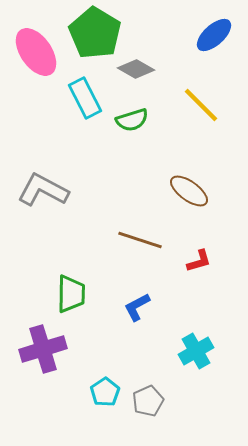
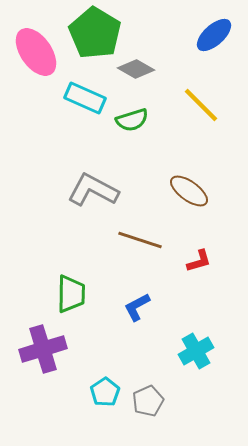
cyan rectangle: rotated 39 degrees counterclockwise
gray L-shape: moved 50 px right
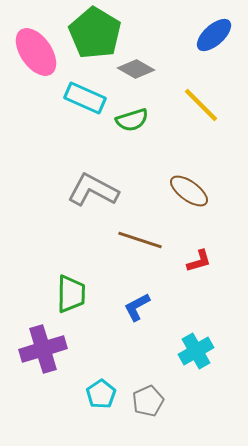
cyan pentagon: moved 4 px left, 2 px down
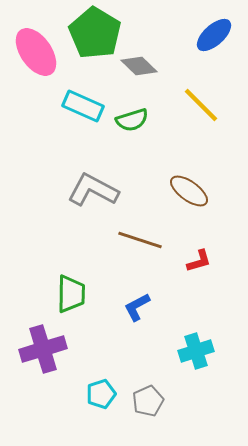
gray diamond: moved 3 px right, 3 px up; rotated 15 degrees clockwise
cyan rectangle: moved 2 px left, 8 px down
cyan cross: rotated 12 degrees clockwise
cyan pentagon: rotated 16 degrees clockwise
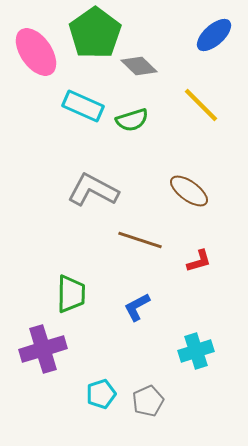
green pentagon: rotated 6 degrees clockwise
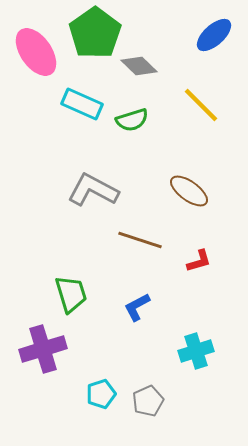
cyan rectangle: moved 1 px left, 2 px up
green trapezoid: rotated 18 degrees counterclockwise
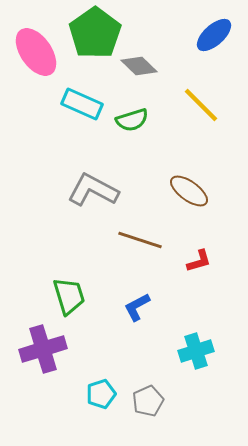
green trapezoid: moved 2 px left, 2 px down
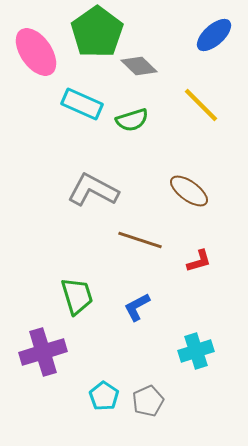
green pentagon: moved 2 px right, 1 px up
green trapezoid: moved 8 px right
purple cross: moved 3 px down
cyan pentagon: moved 3 px right, 2 px down; rotated 20 degrees counterclockwise
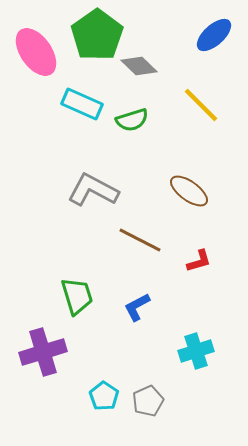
green pentagon: moved 3 px down
brown line: rotated 9 degrees clockwise
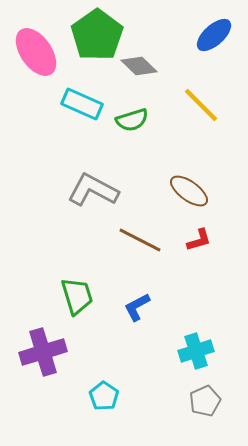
red L-shape: moved 21 px up
gray pentagon: moved 57 px right
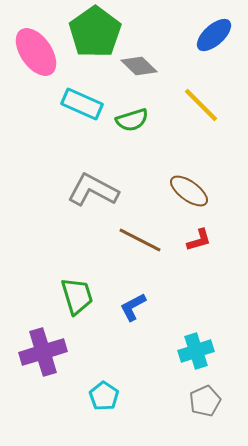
green pentagon: moved 2 px left, 3 px up
blue L-shape: moved 4 px left
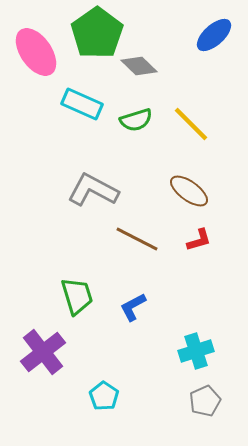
green pentagon: moved 2 px right, 1 px down
yellow line: moved 10 px left, 19 px down
green semicircle: moved 4 px right
brown line: moved 3 px left, 1 px up
purple cross: rotated 21 degrees counterclockwise
